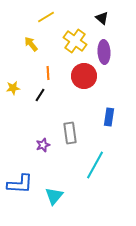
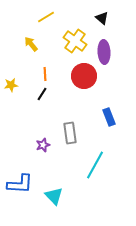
orange line: moved 3 px left, 1 px down
yellow star: moved 2 px left, 3 px up
black line: moved 2 px right, 1 px up
blue rectangle: rotated 30 degrees counterclockwise
cyan triangle: rotated 24 degrees counterclockwise
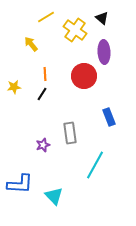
yellow cross: moved 11 px up
yellow star: moved 3 px right, 2 px down
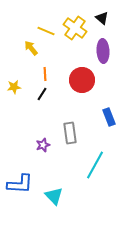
yellow line: moved 14 px down; rotated 54 degrees clockwise
yellow cross: moved 2 px up
yellow arrow: moved 4 px down
purple ellipse: moved 1 px left, 1 px up
red circle: moved 2 px left, 4 px down
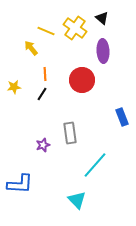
blue rectangle: moved 13 px right
cyan line: rotated 12 degrees clockwise
cyan triangle: moved 23 px right, 4 px down
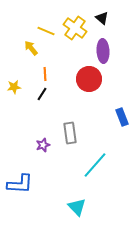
red circle: moved 7 px right, 1 px up
cyan triangle: moved 7 px down
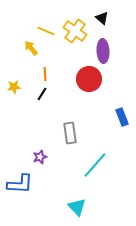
yellow cross: moved 3 px down
purple star: moved 3 px left, 12 px down
